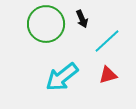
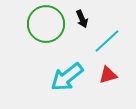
cyan arrow: moved 5 px right
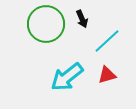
red triangle: moved 1 px left
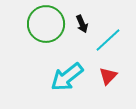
black arrow: moved 5 px down
cyan line: moved 1 px right, 1 px up
red triangle: moved 1 px right, 1 px down; rotated 30 degrees counterclockwise
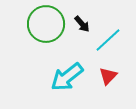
black arrow: rotated 18 degrees counterclockwise
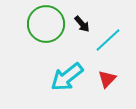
red triangle: moved 1 px left, 3 px down
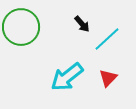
green circle: moved 25 px left, 3 px down
cyan line: moved 1 px left, 1 px up
red triangle: moved 1 px right, 1 px up
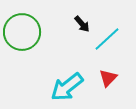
green circle: moved 1 px right, 5 px down
cyan arrow: moved 10 px down
